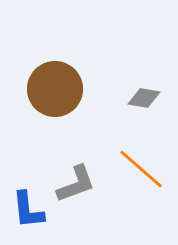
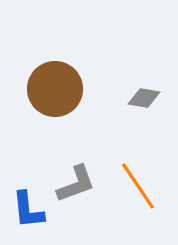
orange line: moved 3 px left, 17 px down; rotated 15 degrees clockwise
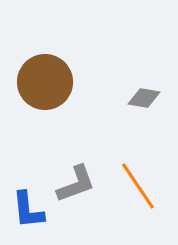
brown circle: moved 10 px left, 7 px up
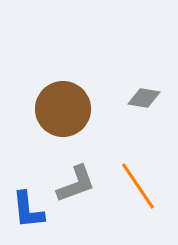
brown circle: moved 18 px right, 27 px down
